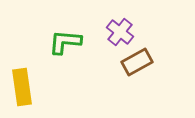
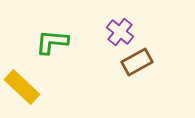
green L-shape: moved 13 px left
yellow rectangle: rotated 39 degrees counterclockwise
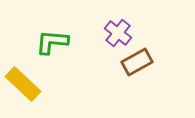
purple cross: moved 2 px left, 1 px down
yellow rectangle: moved 1 px right, 3 px up
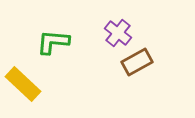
green L-shape: moved 1 px right
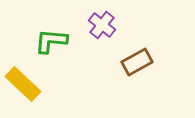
purple cross: moved 16 px left, 8 px up
green L-shape: moved 2 px left, 1 px up
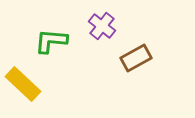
purple cross: moved 1 px down
brown rectangle: moved 1 px left, 4 px up
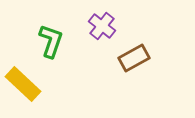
green L-shape: rotated 104 degrees clockwise
brown rectangle: moved 2 px left
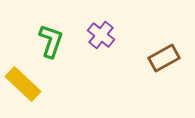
purple cross: moved 1 px left, 9 px down
brown rectangle: moved 30 px right
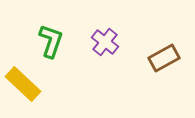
purple cross: moved 4 px right, 7 px down
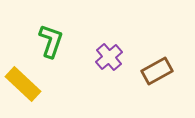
purple cross: moved 4 px right, 15 px down; rotated 12 degrees clockwise
brown rectangle: moved 7 px left, 13 px down
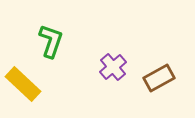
purple cross: moved 4 px right, 10 px down
brown rectangle: moved 2 px right, 7 px down
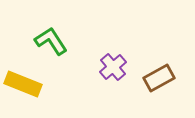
green L-shape: rotated 52 degrees counterclockwise
yellow rectangle: rotated 21 degrees counterclockwise
